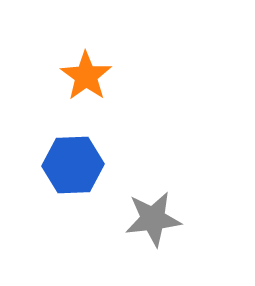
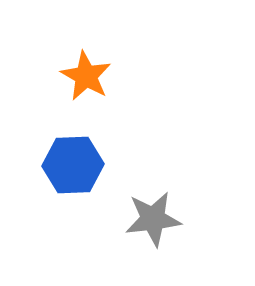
orange star: rotated 6 degrees counterclockwise
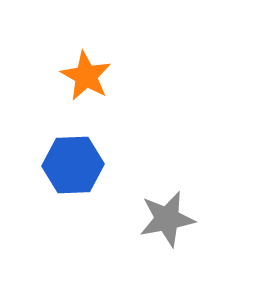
gray star: moved 14 px right; rotated 4 degrees counterclockwise
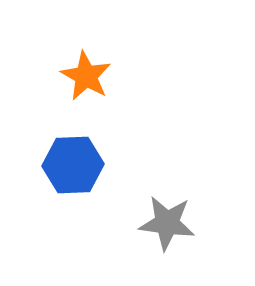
gray star: moved 4 px down; rotated 18 degrees clockwise
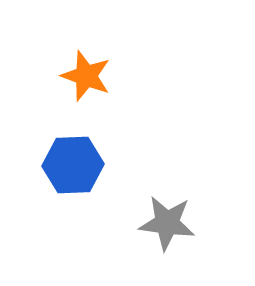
orange star: rotated 9 degrees counterclockwise
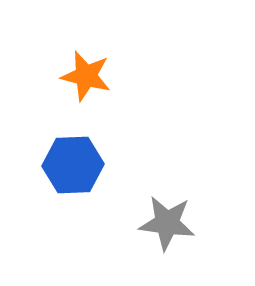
orange star: rotated 6 degrees counterclockwise
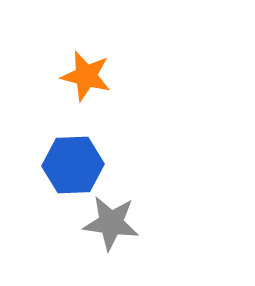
gray star: moved 56 px left
